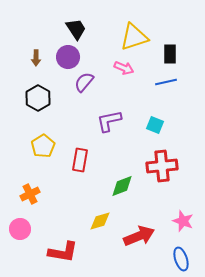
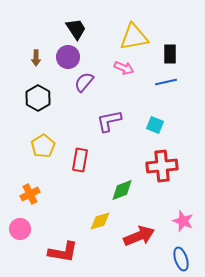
yellow triangle: rotated 8 degrees clockwise
green diamond: moved 4 px down
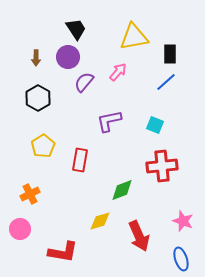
pink arrow: moved 6 px left, 4 px down; rotated 72 degrees counterclockwise
blue line: rotated 30 degrees counterclockwise
red arrow: rotated 88 degrees clockwise
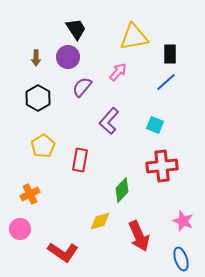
purple semicircle: moved 2 px left, 5 px down
purple L-shape: rotated 36 degrees counterclockwise
green diamond: rotated 25 degrees counterclockwise
red L-shape: rotated 24 degrees clockwise
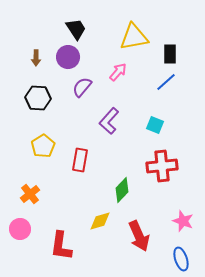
black hexagon: rotated 25 degrees counterclockwise
orange cross: rotated 12 degrees counterclockwise
red L-shape: moved 2 px left, 6 px up; rotated 64 degrees clockwise
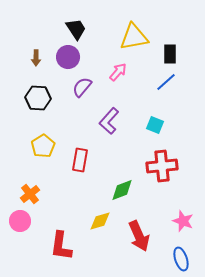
green diamond: rotated 25 degrees clockwise
pink circle: moved 8 px up
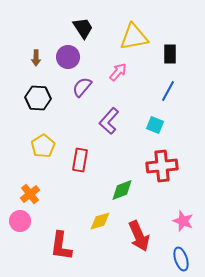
black trapezoid: moved 7 px right, 1 px up
blue line: moved 2 px right, 9 px down; rotated 20 degrees counterclockwise
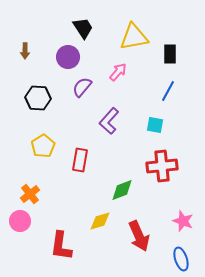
brown arrow: moved 11 px left, 7 px up
cyan square: rotated 12 degrees counterclockwise
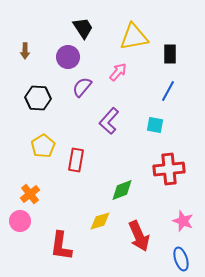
red rectangle: moved 4 px left
red cross: moved 7 px right, 3 px down
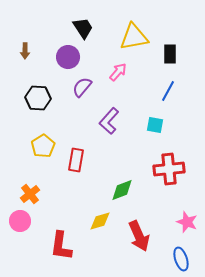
pink star: moved 4 px right, 1 px down
